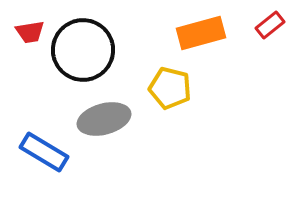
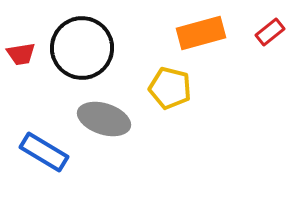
red rectangle: moved 7 px down
red trapezoid: moved 9 px left, 22 px down
black circle: moved 1 px left, 2 px up
gray ellipse: rotated 33 degrees clockwise
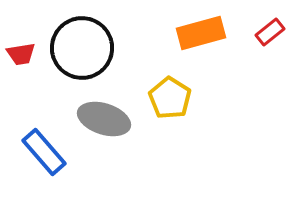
yellow pentagon: moved 10 px down; rotated 18 degrees clockwise
blue rectangle: rotated 18 degrees clockwise
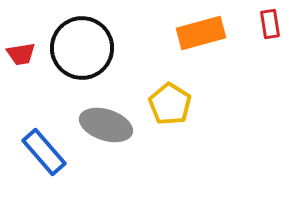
red rectangle: moved 8 px up; rotated 60 degrees counterclockwise
yellow pentagon: moved 6 px down
gray ellipse: moved 2 px right, 6 px down
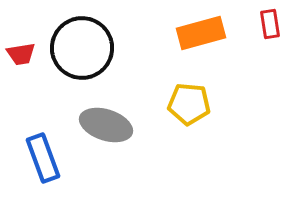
yellow pentagon: moved 19 px right; rotated 27 degrees counterclockwise
blue rectangle: moved 1 px left, 6 px down; rotated 21 degrees clockwise
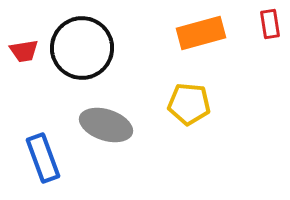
red trapezoid: moved 3 px right, 3 px up
